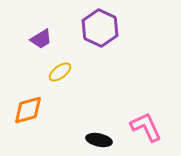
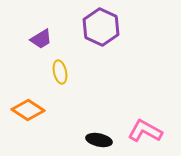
purple hexagon: moved 1 px right, 1 px up
yellow ellipse: rotated 65 degrees counterclockwise
orange diamond: rotated 48 degrees clockwise
pink L-shape: moved 1 px left, 4 px down; rotated 36 degrees counterclockwise
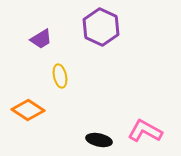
yellow ellipse: moved 4 px down
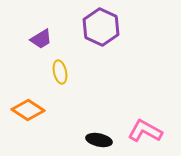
yellow ellipse: moved 4 px up
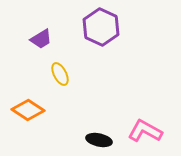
yellow ellipse: moved 2 px down; rotated 15 degrees counterclockwise
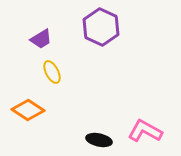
yellow ellipse: moved 8 px left, 2 px up
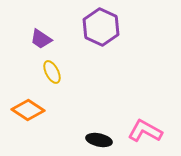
purple trapezoid: rotated 65 degrees clockwise
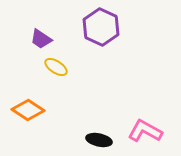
yellow ellipse: moved 4 px right, 5 px up; rotated 30 degrees counterclockwise
